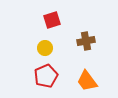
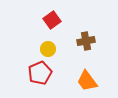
red square: rotated 18 degrees counterclockwise
yellow circle: moved 3 px right, 1 px down
red pentagon: moved 6 px left, 3 px up
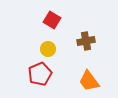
red square: rotated 24 degrees counterclockwise
red pentagon: moved 1 px down
orange trapezoid: moved 2 px right
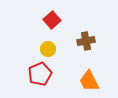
red square: rotated 18 degrees clockwise
orange trapezoid: rotated 10 degrees clockwise
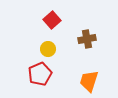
brown cross: moved 1 px right, 2 px up
orange trapezoid: rotated 45 degrees clockwise
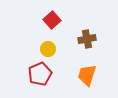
orange trapezoid: moved 2 px left, 6 px up
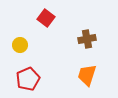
red square: moved 6 px left, 2 px up; rotated 12 degrees counterclockwise
yellow circle: moved 28 px left, 4 px up
red pentagon: moved 12 px left, 5 px down
